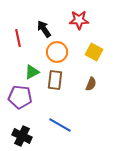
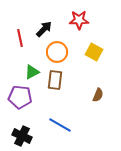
black arrow: rotated 78 degrees clockwise
red line: moved 2 px right
brown semicircle: moved 7 px right, 11 px down
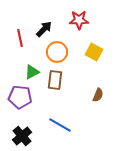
black cross: rotated 24 degrees clockwise
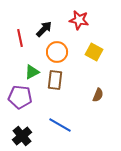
red star: rotated 12 degrees clockwise
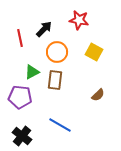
brown semicircle: rotated 24 degrees clockwise
black cross: rotated 12 degrees counterclockwise
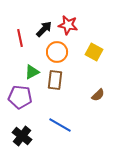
red star: moved 11 px left, 5 px down
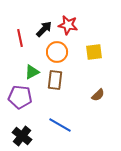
yellow square: rotated 36 degrees counterclockwise
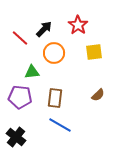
red star: moved 10 px right; rotated 24 degrees clockwise
red line: rotated 36 degrees counterclockwise
orange circle: moved 3 px left, 1 px down
green triangle: rotated 21 degrees clockwise
brown rectangle: moved 18 px down
black cross: moved 6 px left, 1 px down
